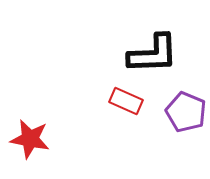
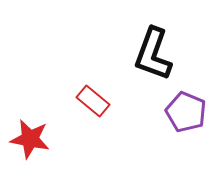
black L-shape: rotated 112 degrees clockwise
red rectangle: moved 33 px left; rotated 16 degrees clockwise
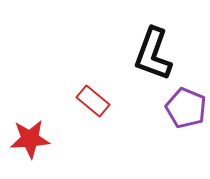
purple pentagon: moved 4 px up
red star: rotated 15 degrees counterclockwise
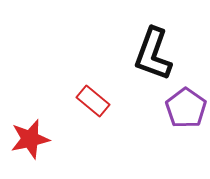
purple pentagon: rotated 12 degrees clockwise
red star: rotated 9 degrees counterclockwise
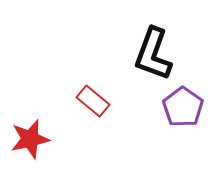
purple pentagon: moved 3 px left, 1 px up
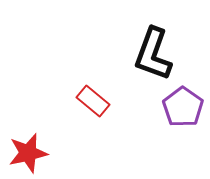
red star: moved 2 px left, 14 px down
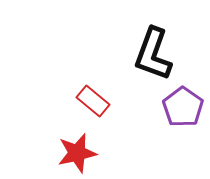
red star: moved 49 px right
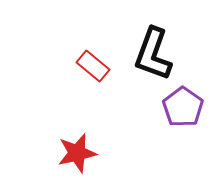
red rectangle: moved 35 px up
